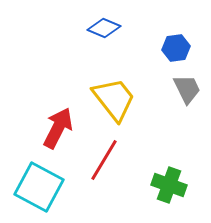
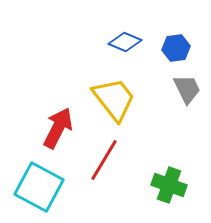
blue diamond: moved 21 px right, 14 px down
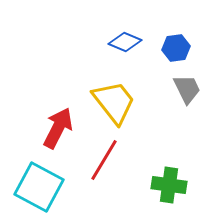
yellow trapezoid: moved 3 px down
green cross: rotated 12 degrees counterclockwise
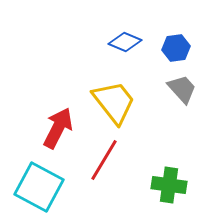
gray trapezoid: moved 5 px left; rotated 16 degrees counterclockwise
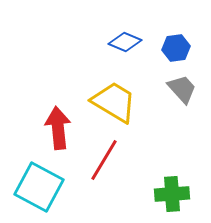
yellow trapezoid: rotated 21 degrees counterclockwise
red arrow: rotated 33 degrees counterclockwise
green cross: moved 3 px right, 9 px down; rotated 12 degrees counterclockwise
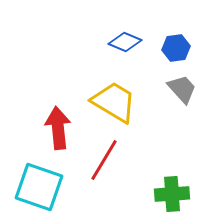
cyan square: rotated 9 degrees counterclockwise
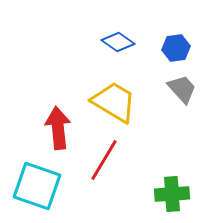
blue diamond: moved 7 px left; rotated 12 degrees clockwise
cyan square: moved 2 px left, 1 px up
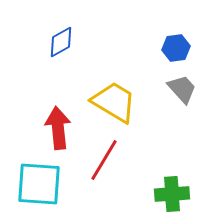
blue diamond: moved 57 px left; rotated 64 degrees counterclockwise
cyan square: moved 2 px right, 2 px up; rotated 15 degrees counterclockwise
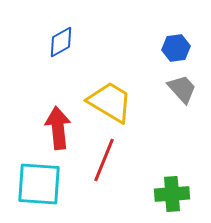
yellow trapezoid: moved 4 px left
red line: rotated 9 degrees counterclockwise
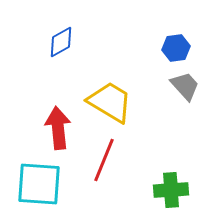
gray trapezoid: moved 3 px right, 3 px up
green cross: moved 1 px left, 4 px up
